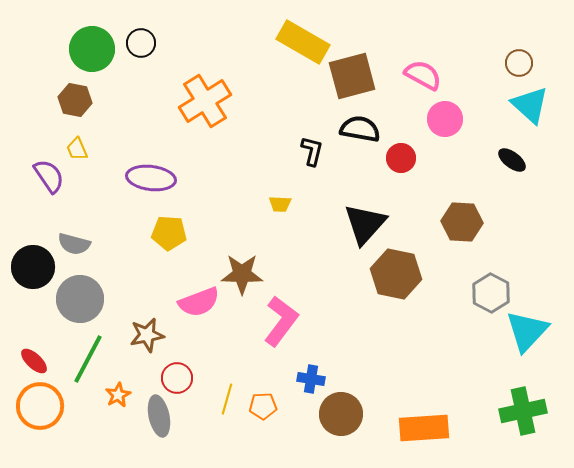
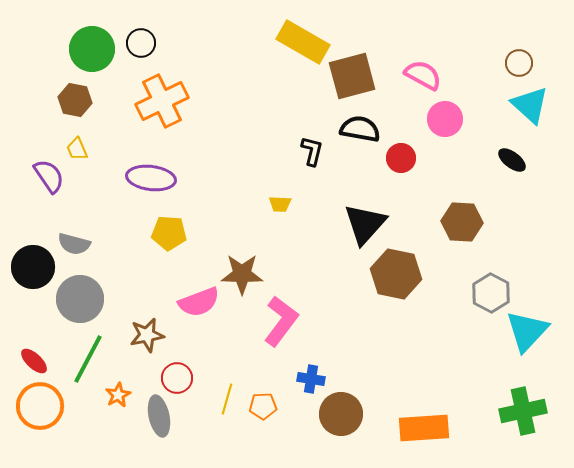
orange cross at (205, 101): moved 43 px left; rotated 6 degrees clockwise
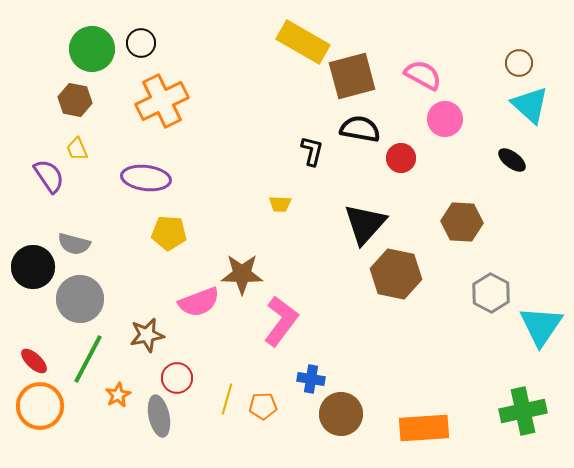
purple ellipse at (151, 178): moved 5 px left
cyan triangle at (527, 331): moved 14 px right, 5 px up; rotated 9 degrees counterclockwise
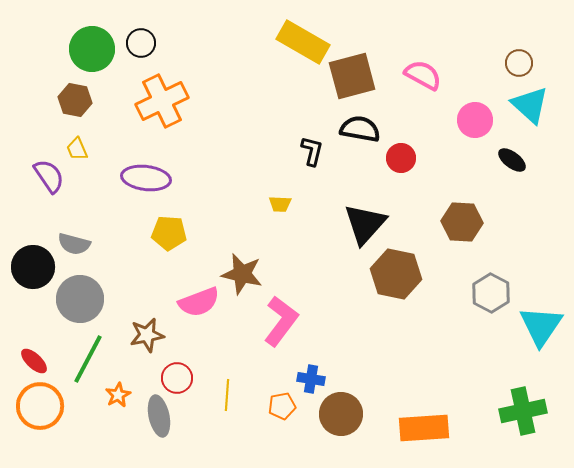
pink circle at (445, 119): moved 30 px right, 1 px down
brown star at (242, 274): rotated 12 degrees clockwise
yellow line at (227, 399): moved 4 px up; rotated 12 degrees counterclockwise
orange pentagon at (263, 406): moved 19 px right; rotated 8 degrees counterclockwise
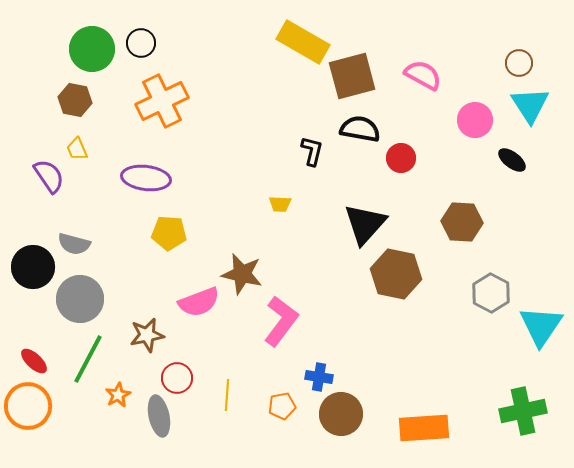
cyan triangle at (530, 105): rotated 15 degrees clockwise
blue cross at (311, 379): moved 8 px right, 2 px up
orange circle at (40, 406): moved 12 px left
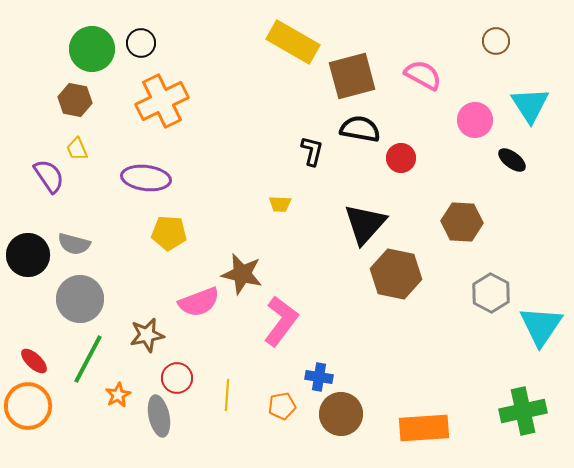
yellow rectangle at (303, 42): moved 10 px left
brown circle at (519, 63): moved 23 px left, 22 px up
black circle at (33, 267): moved 5 px left, 12 px up
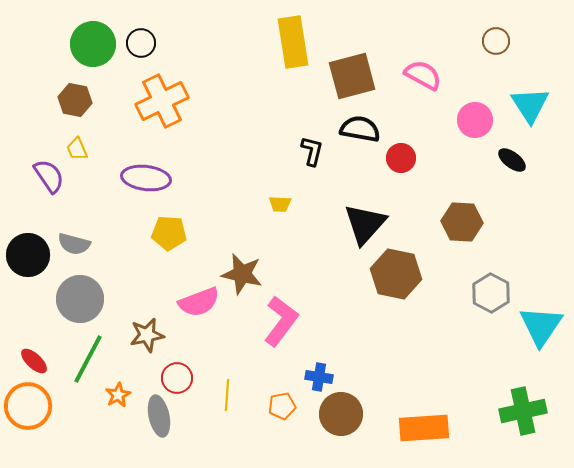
yellow rectangle at (293, 42): rotated 51 degrees clockwise
green circle at (92, 49): moved 1 px right, 5 px up
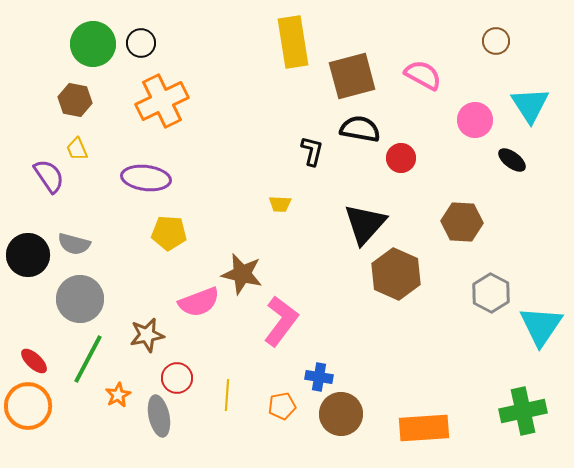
brown hexagon at (396, 274): rotated 12 degrees clockwise
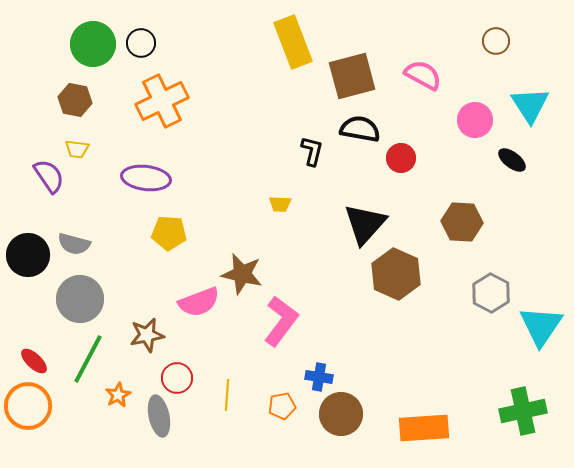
yellow rectangle at (293, 42): rotated 12 degrees counterclockwise
yellow trapezoid at (77, 149): rotated 60 degrees counterclockwise
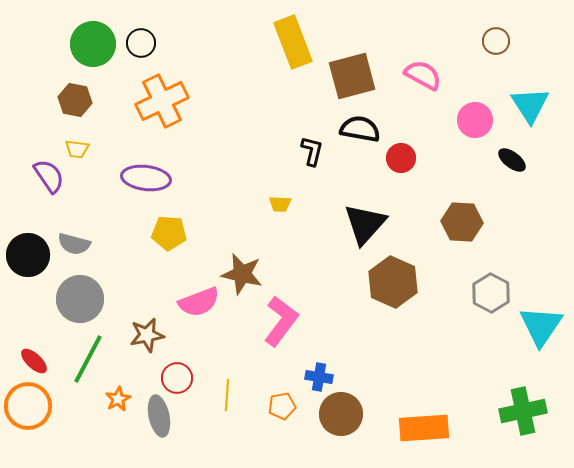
brown hexagon at (396, 274): moved 3 px left, 8 px down
orange star at (118, 395): moved 4 px down
